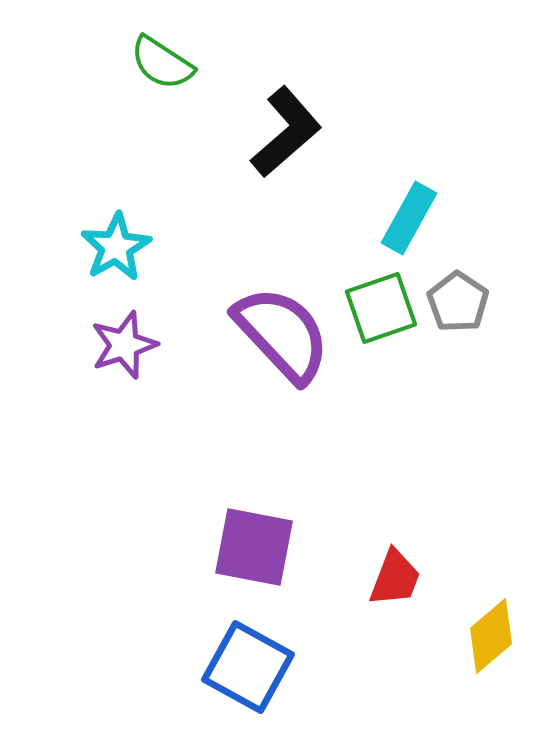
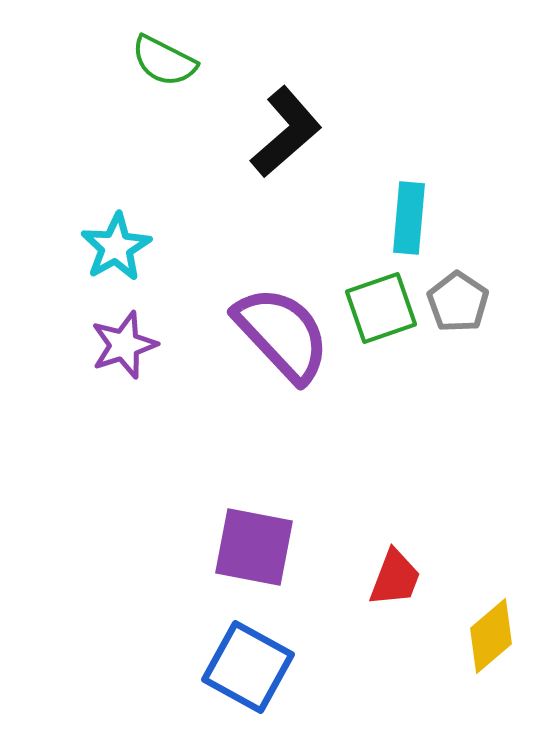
green semicircle: moved 2 px right, 2 px up; rotated 6 degrees counterclockwise
cyan rectangle: rotated 24 degrees counterclockwise
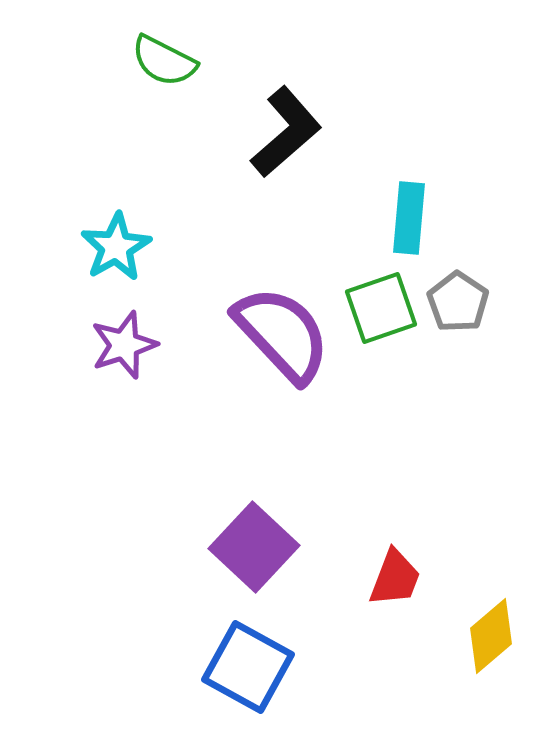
purple square: rotated 32 degrees clockwise
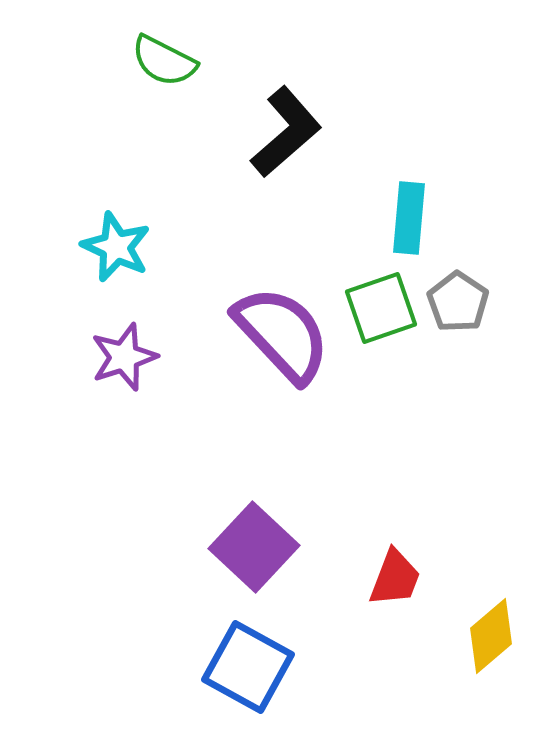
cyan star: rotated 18 degrees counterclockwise
purple star: moved 12 px down
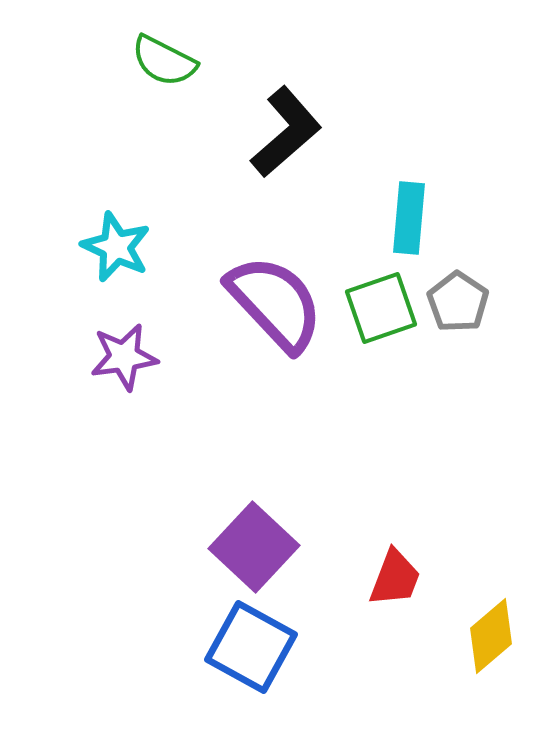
purple semicircle: moved 7 px left, 31 px up
purple star: rotated 10 degrees clockwise
blue square: moved 3 px right, 20 px up
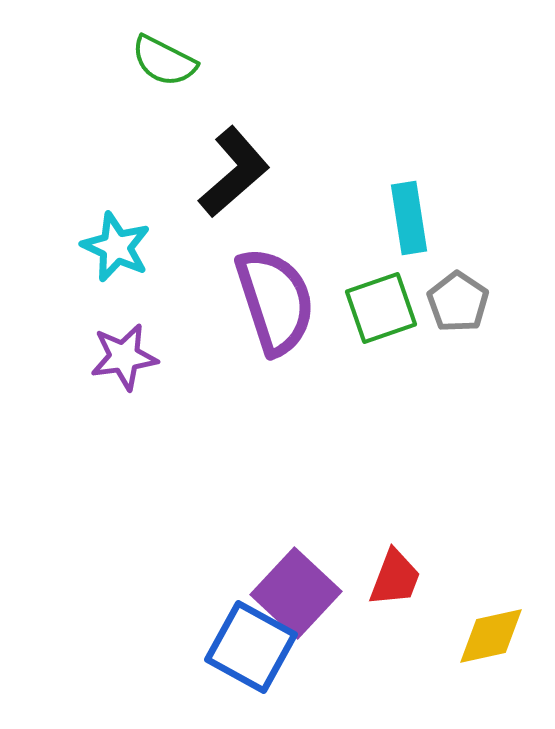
black L-shape: moved 52 px left, 40 px down
cyan rectangle: rotated 14 degrees counterclockwise
purple semicircle: moved 2 px up; rotated 25 degrees clockwise
purple square: moved 42 px right, 46 px down
yellow diamond: rotated 28 degrees clockwise
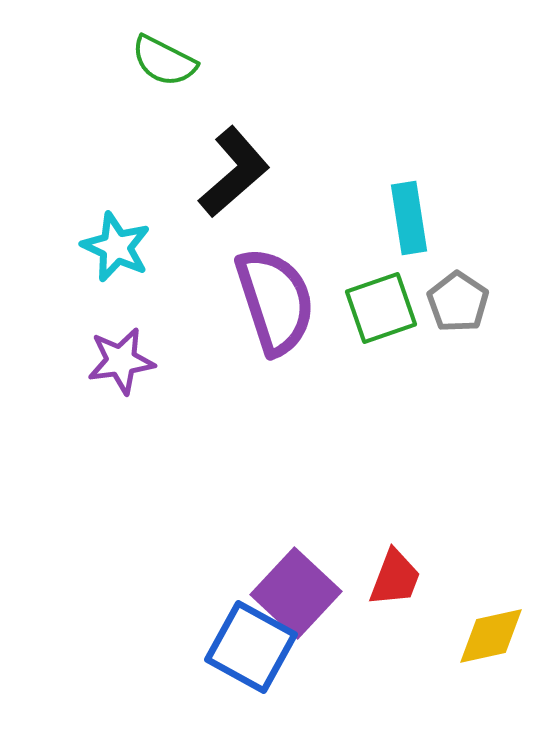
purple star: moved 3 px left, 4 px down
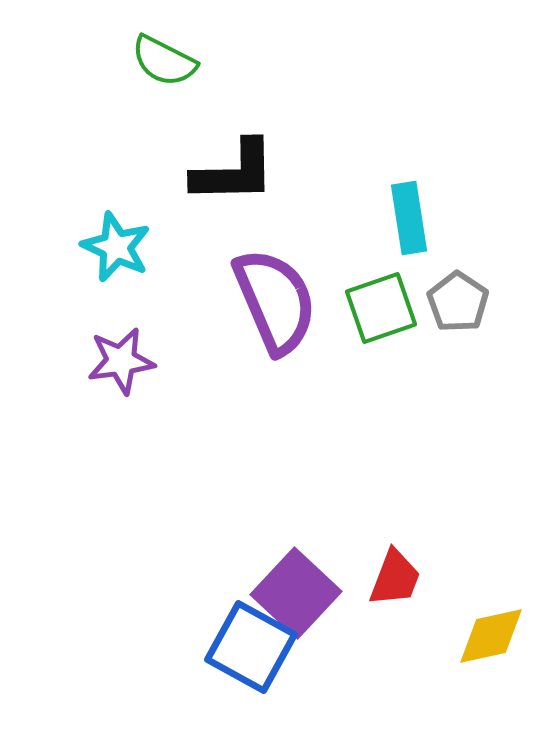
black L-shape: rotated 40 degrees clockwise
purple semicircle: rotated 5 degrees counterclockwise
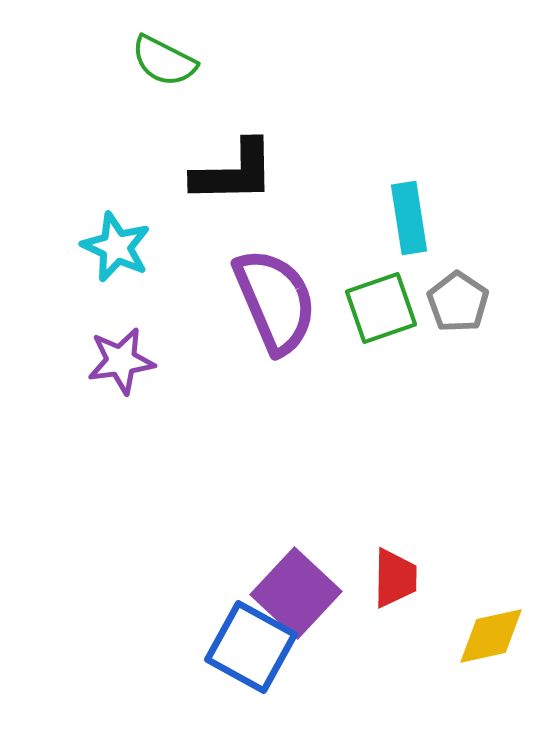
red trapezoid: rotated 20 degrees counterclockwise
